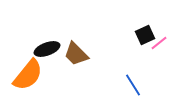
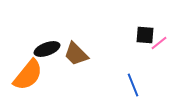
black square: rotated 30 degrees clockwise
blue line: rotated 10 degrees clockwise
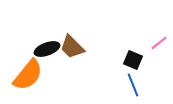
black square: moved 12 px left, 25 px down; rotated 18 degrees clockwise
brown trapezoid: moved 4 px left, 7 px up
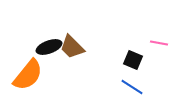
pink line: rotated 48 degrees clockwise
black ellipse: moved 2 px right, 2 px up
blue line: moved 1 px left, 2 px down; rotated 35 degrees counterclockwise
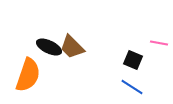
black ellipse: rotated 45 degrees clockwise
orange semicircle: rotated 20 degrees counterclockwise
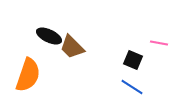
black ellipse: moved 11 px up
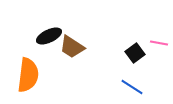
black ellipse: rotated 50 degrees counterclockwise
brown trapezoid: rotated 12 degrees counterclockwise
black square: moved 2 px right, 7 px up; rotated 30 degrees clockwise
orange semicircle: rotated 12 degrees counterclockwise
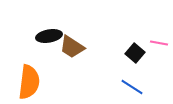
black ellipse: rotated 15 degrees clockwise
black square: rotated 12 degrees counterclockwise
orange semicircle: moved 1 px right, 7 px down
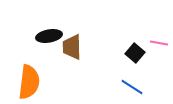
brown trapezoid: rotated 56 degrees clockwise
